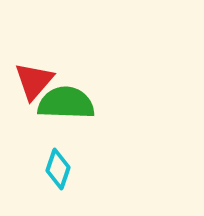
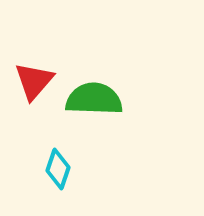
green semicircle: moved 28 px right, 4 px up
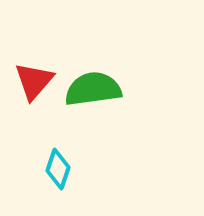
green semicircle: moved 1 px left, 10 px up; rotated 10 degrees counterclockwise
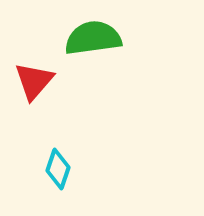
green semicircle: moved 51 px up
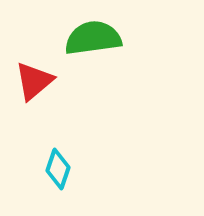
red triangle: rotated 9 degrees clockwise
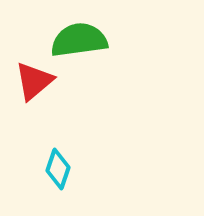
green semicircle: moved 14 px left, 2 px down
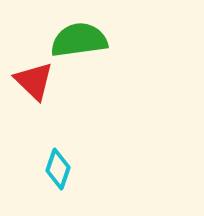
red triangle: rotated 36 degrees counterclockwise
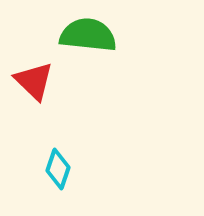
green semicircle: moved 9 px right, 5 px up; rotated 14 degrees clockwise
